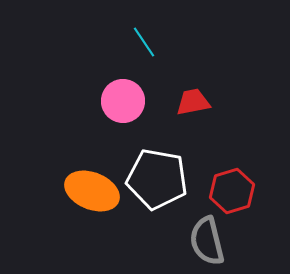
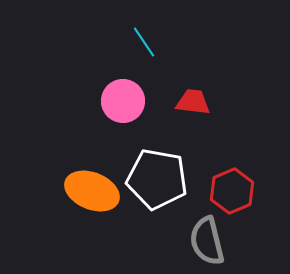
red trapezoid: rotated 18 degrees clockwise
red hexagon: rotated 6 degrees counterclockwise
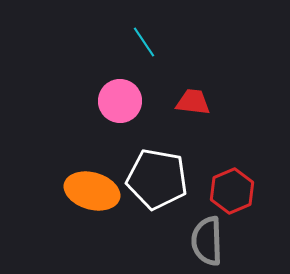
pink circle: moved 3 px left
orange ellipse: rotated 6 degrees counterclockwise
gray semicircle: rotated 12 degrees clockwise
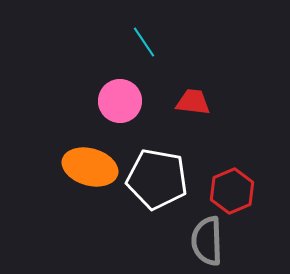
orange ellipse: moved 2 px left, 24 px up
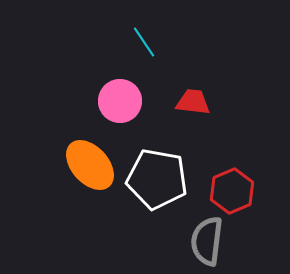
orange ellipse: moved 2 px up; rotated 32 degrees clockwise
gray semicircle: rotated 9 degrees clockwise
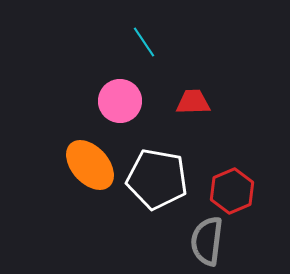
red trapezoid: rotated 9 degrees counterclockwise
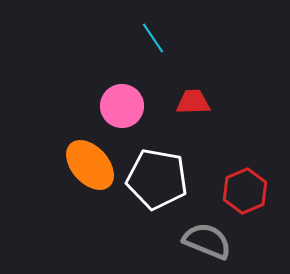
cyan line: moved 9 px right, 4 px up
pink circle: moved 2 px right, 5 px down
red hexagon: moved 13 px right
gray semicircle: rotated 105 degrees clockwise
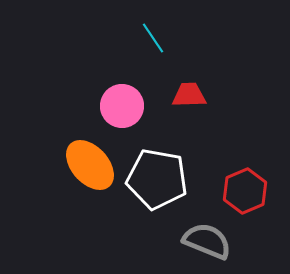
red trapezoid: moved 4 px left, 7 px up
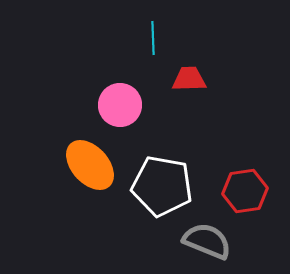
cyan line: rotated 32 degrees clockwise
red trapezoid: moved 16 px up
pink circle: moved 2 px left, 1 px up
white pentagon: moved 5 px right, 7 px down
red hexagon: rotated 15 degrees clockwise
